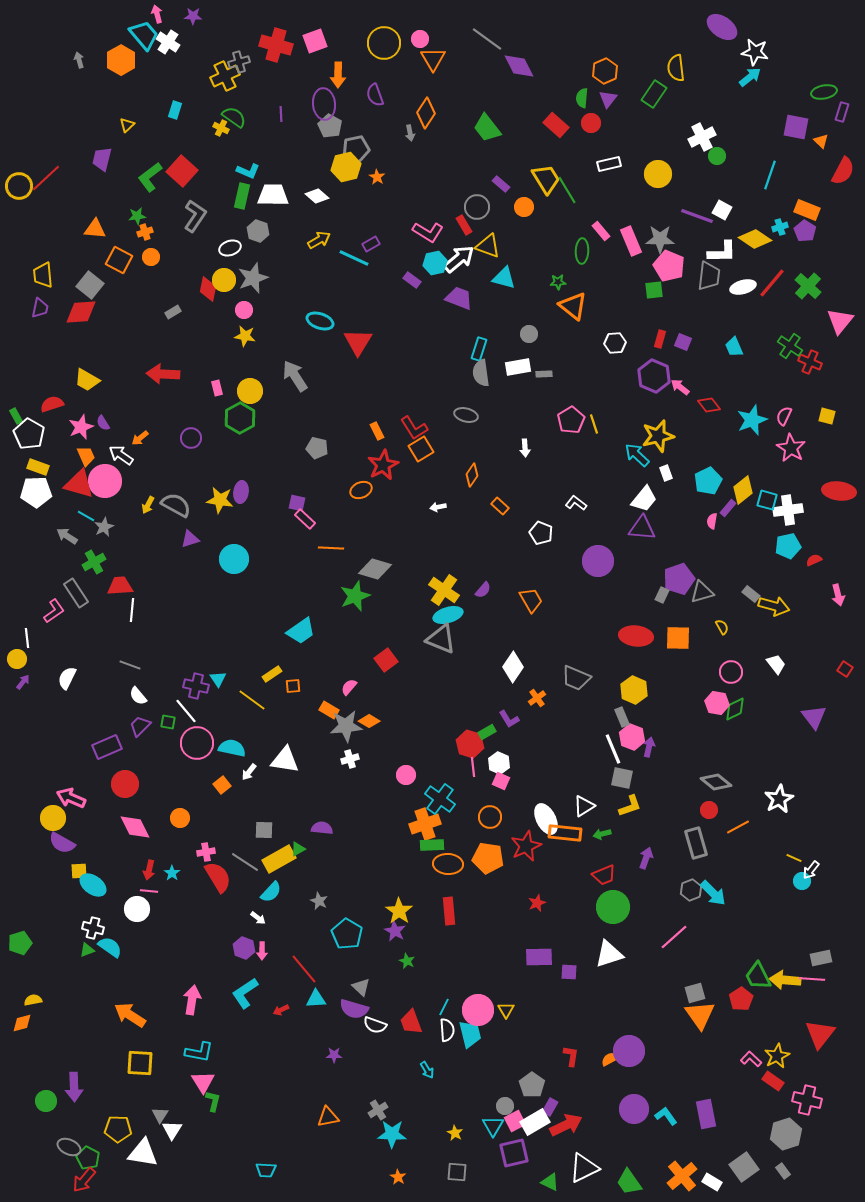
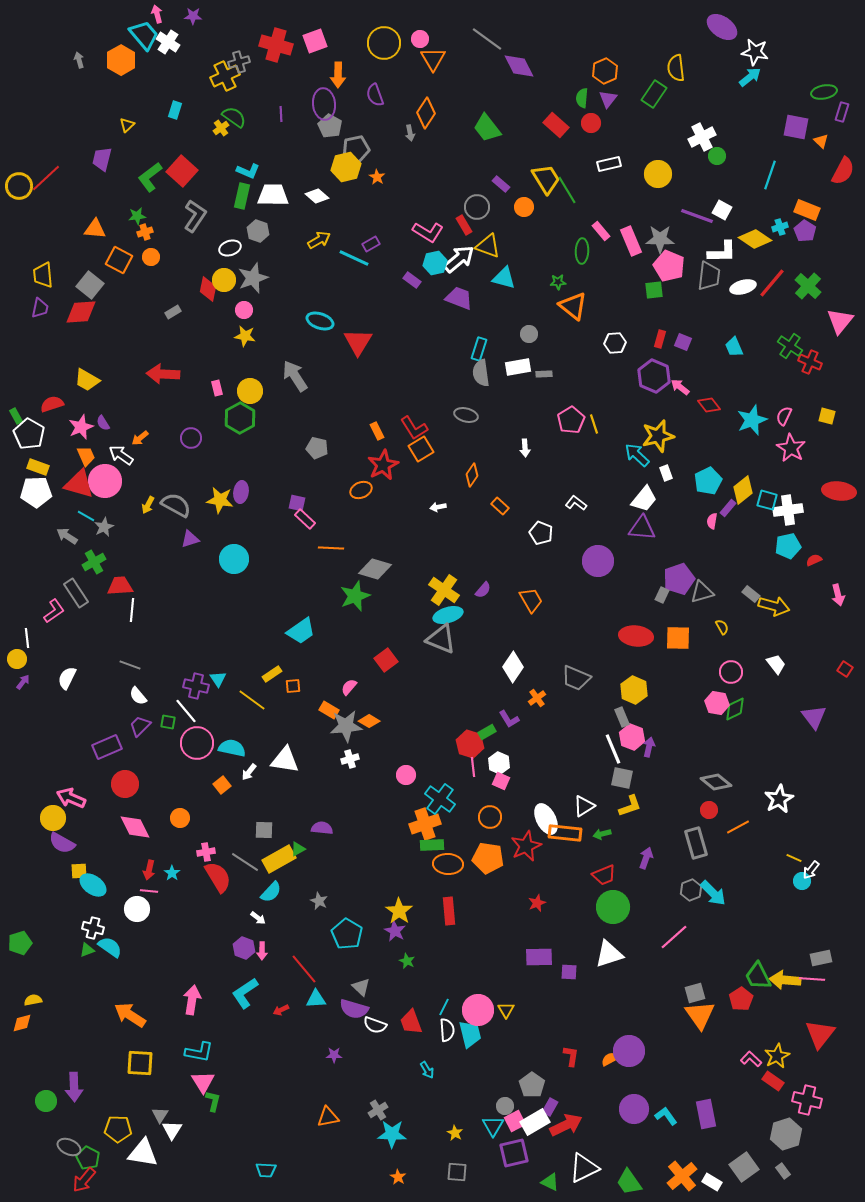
yellow cross at (221, 128): rotated 28 degrees clockwise
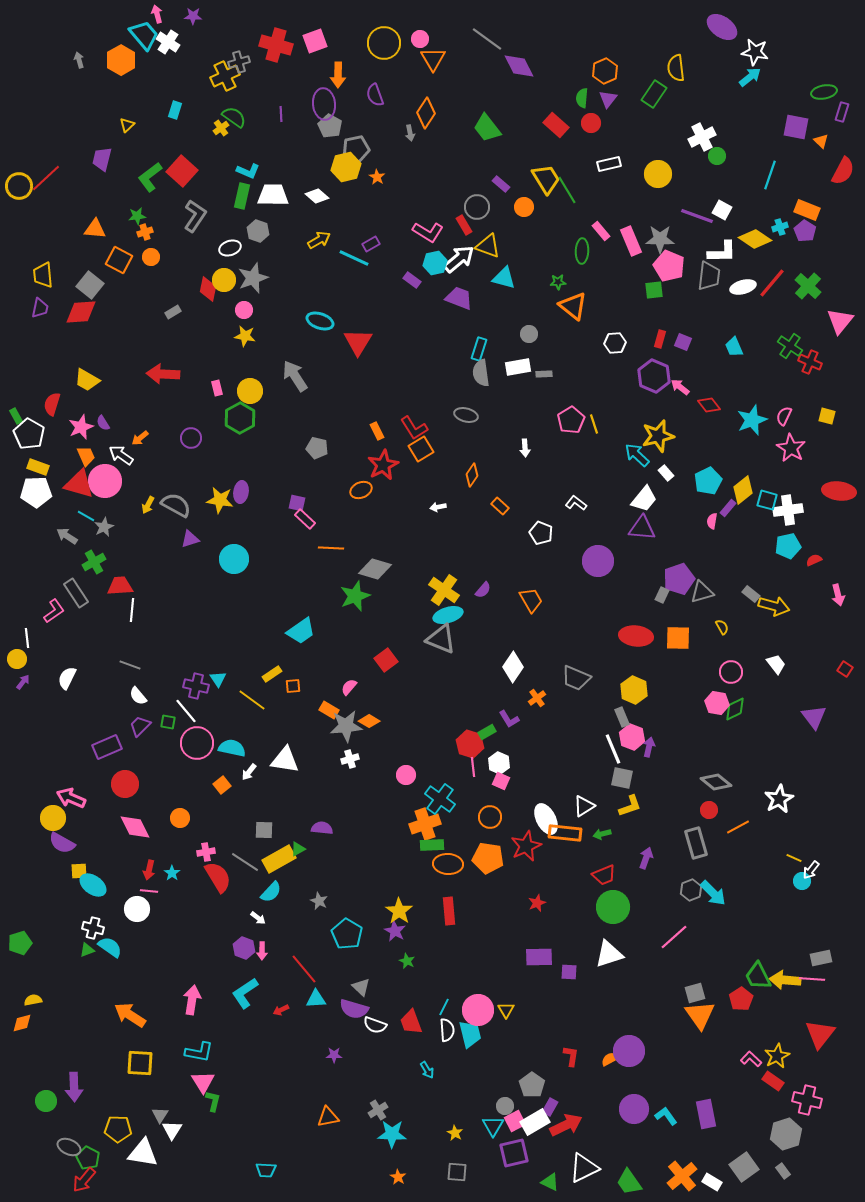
red semicircle at (52, 404): rotated 55 degrees counterclockwise
white rectangle at (666, 473): rotated 21 degrees counterclockwise
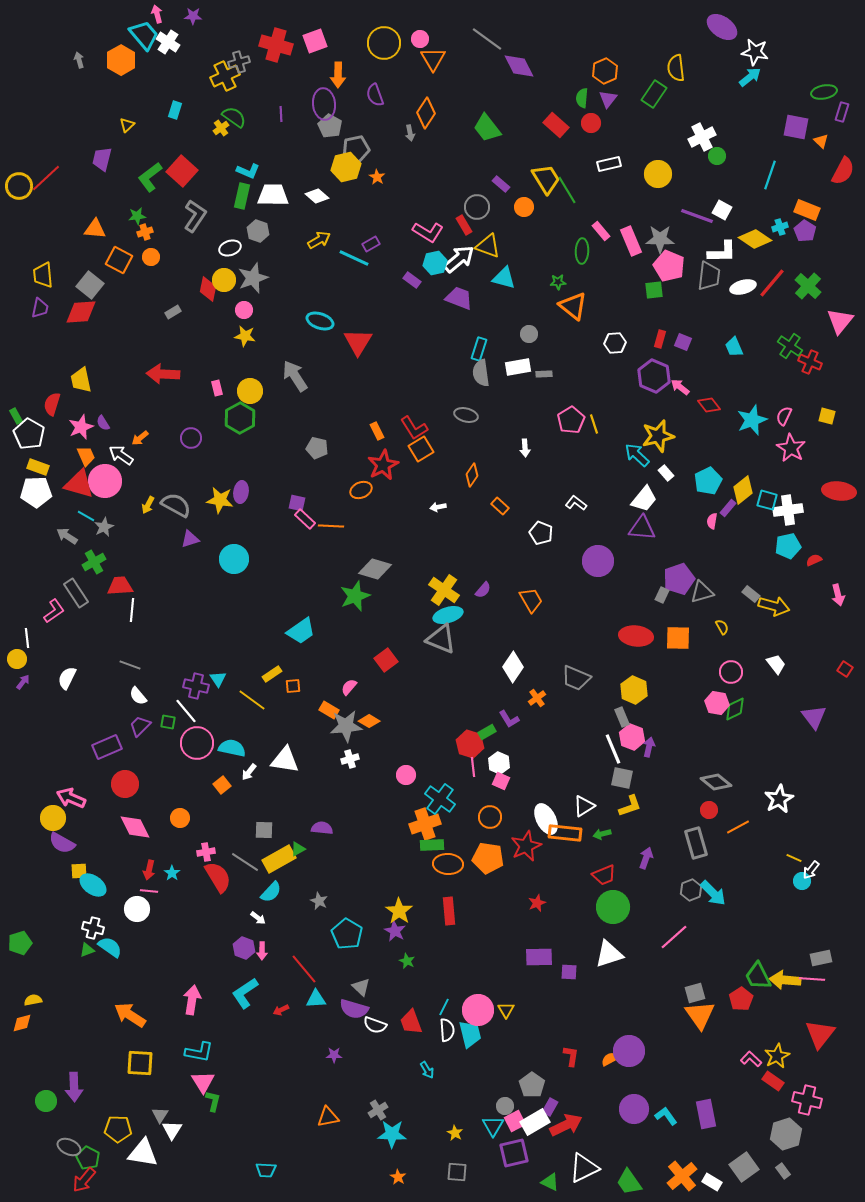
yellow trapezoid at (87, 380): moved 6 px left; rotated 48 degrees clockwise
orange line at (331, 548): moved 22 px up
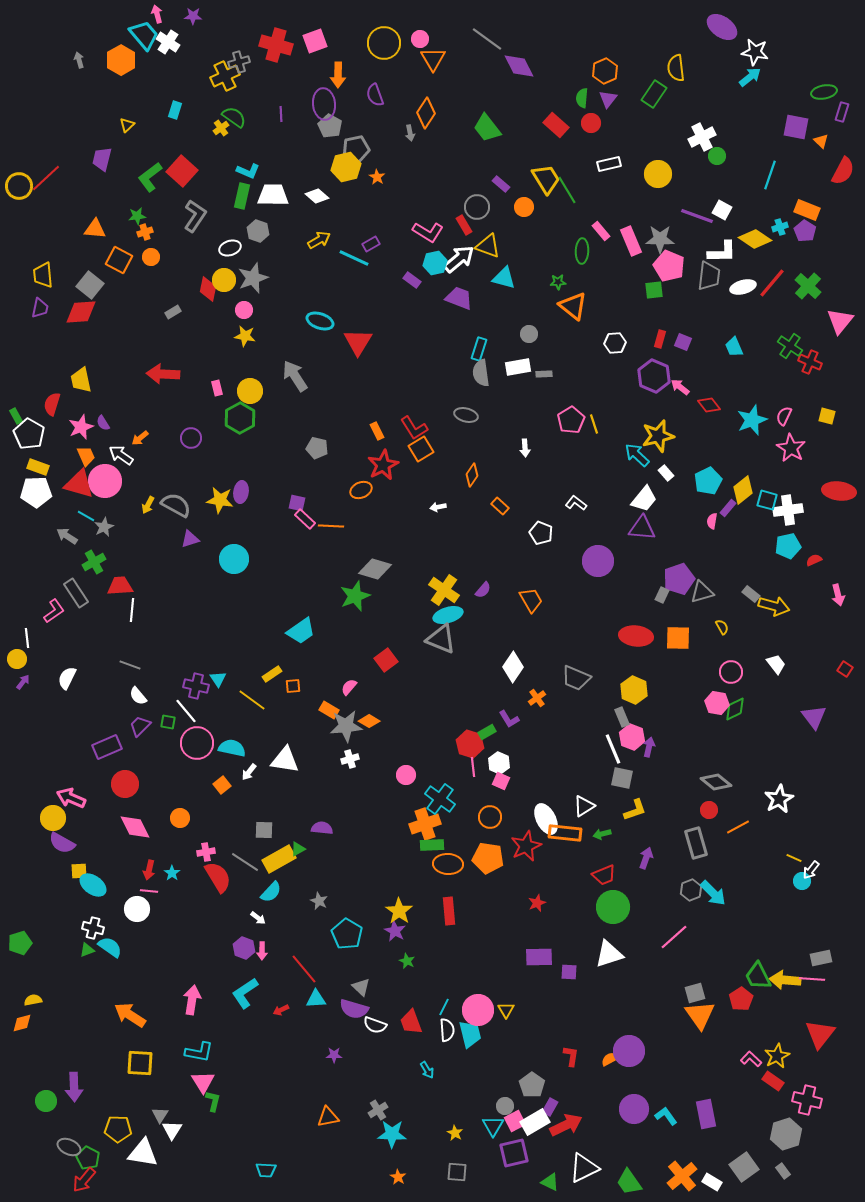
yellow L-shape at (630, 806): moved 5 px right, 4 px down
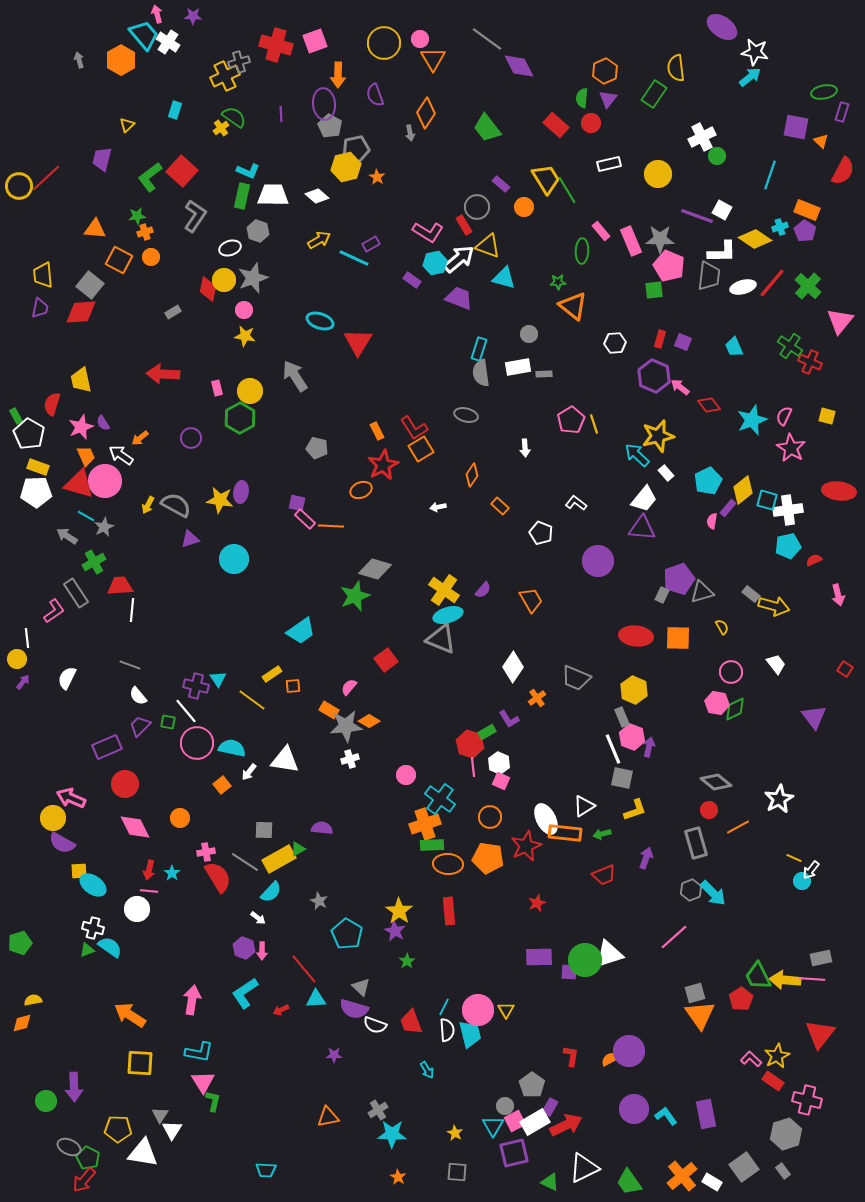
green circle at (613, 907): moved 28 px left, 53 px down
green star at (407, 961): rotated 14 degrees clockwise
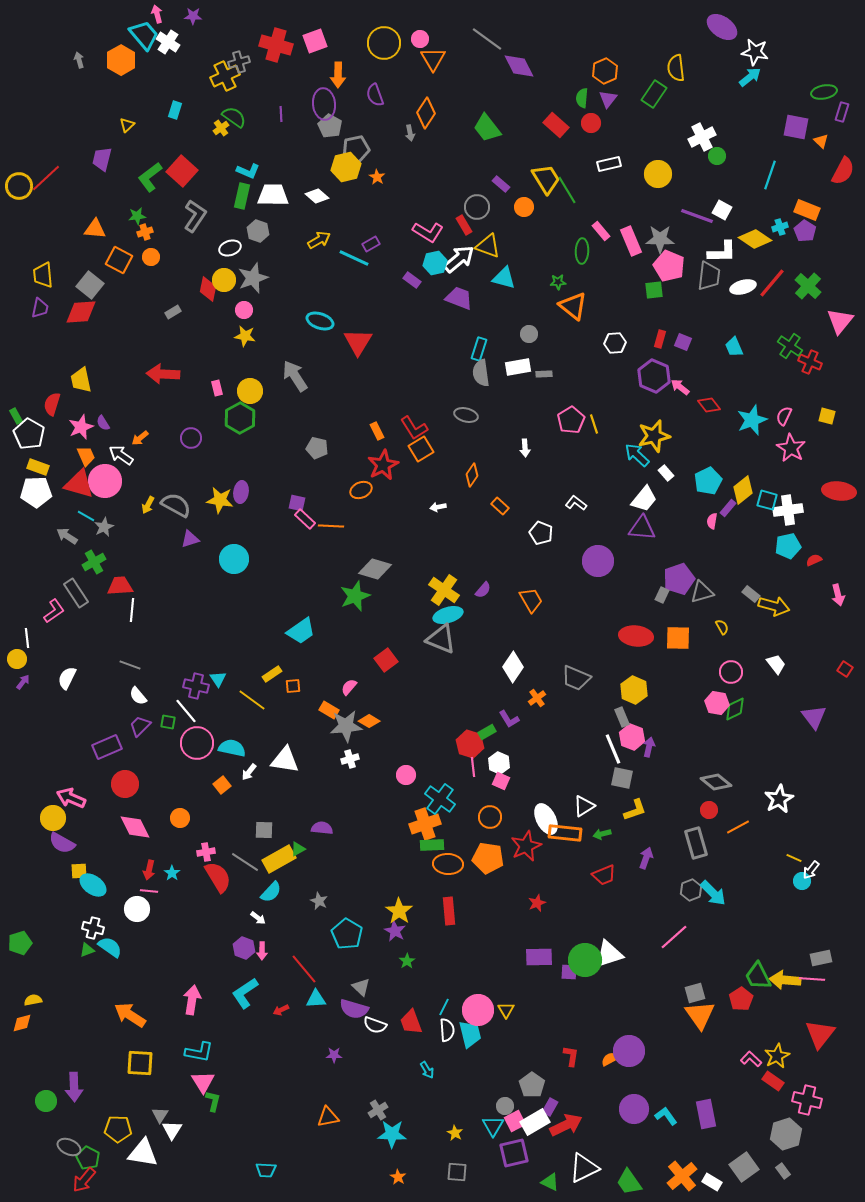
yellow star at (658, 436): moved 4 px left
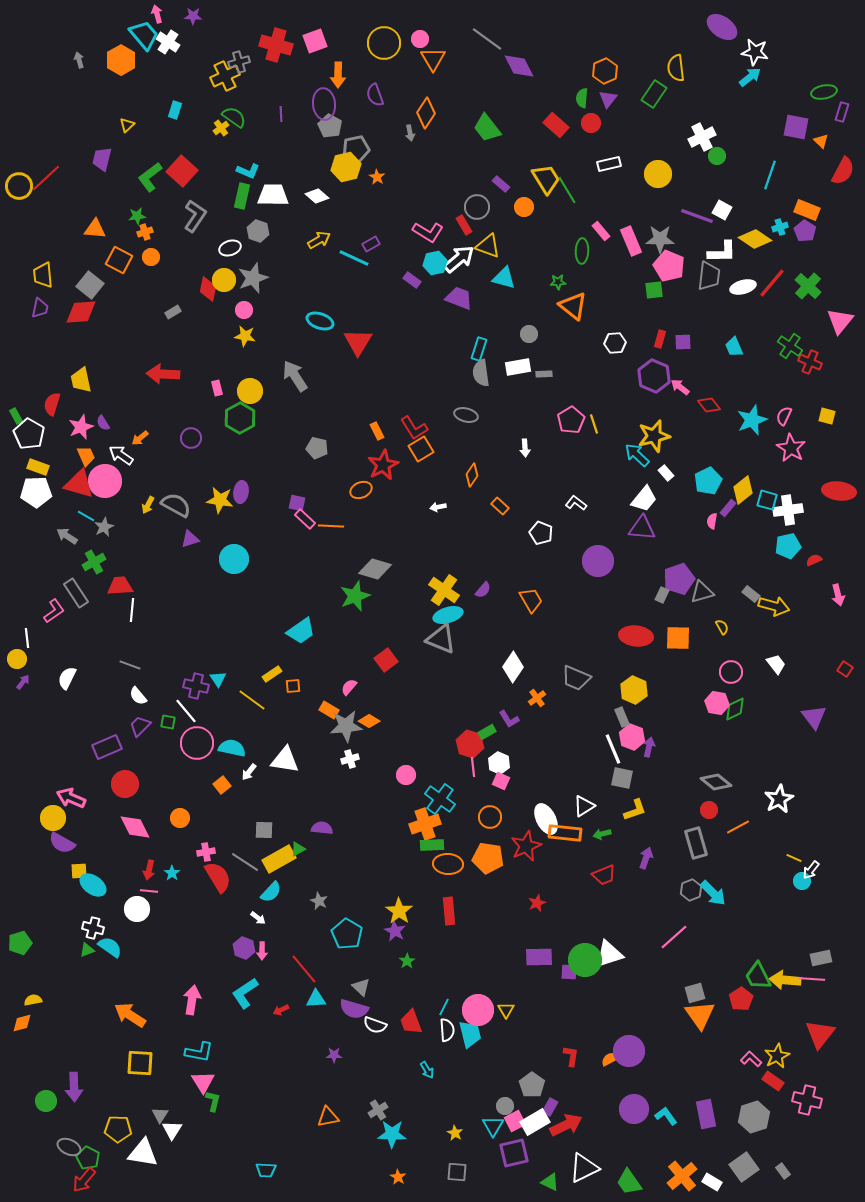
purple square at (683, 342): rotated 24 degrees counterclockwise
gray hexagon at (786, 1134): moved 32 px left, 17 px up
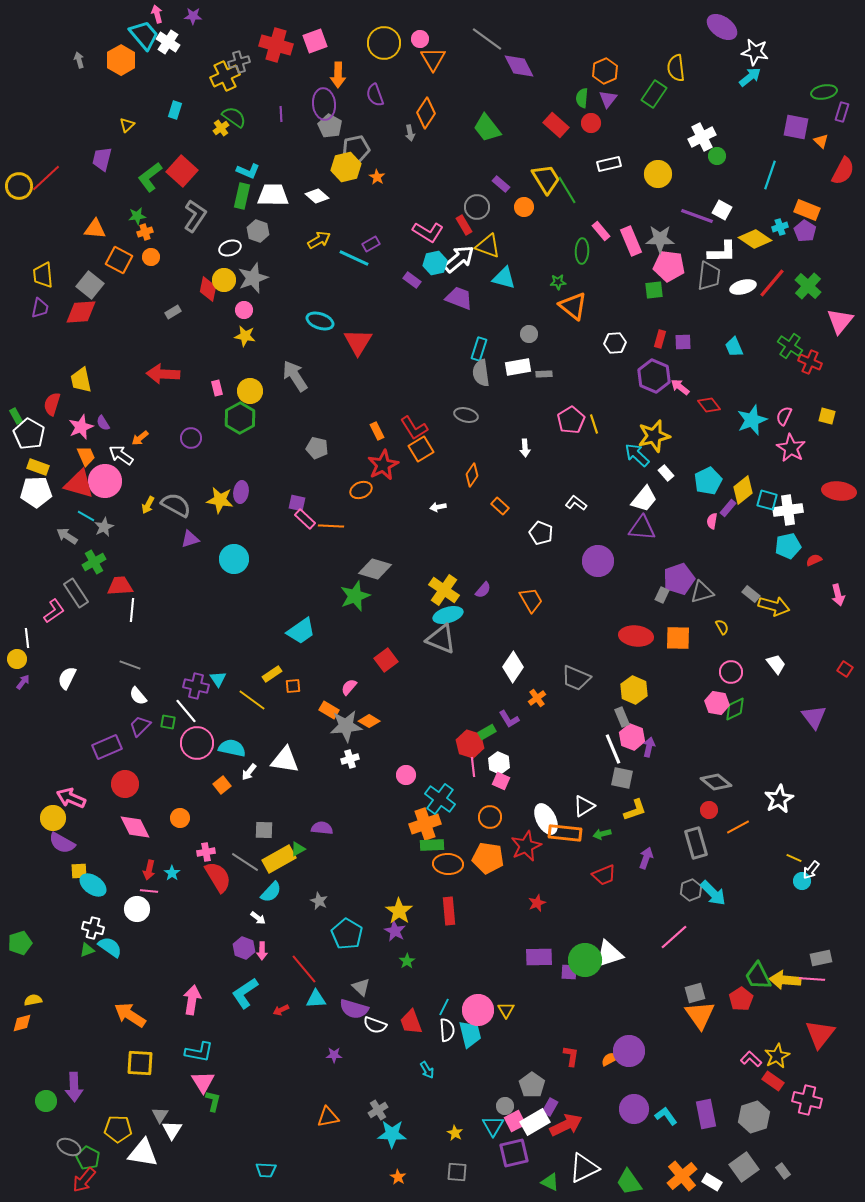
pink pentagon at (669, 266): rotated 16 degrees counterclockwise
